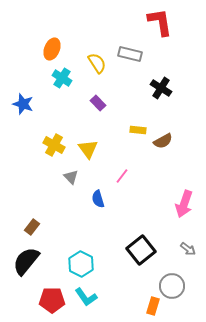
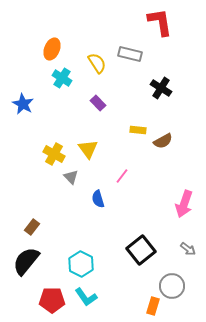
blue star: rotated 10 degrees clockwise
yellow cross: moved 9 px down
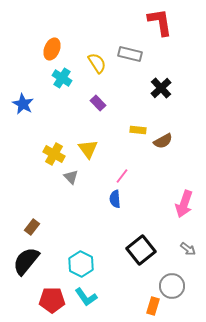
black cross: rotated 15 degrees clockwise
blue semicircle: moved 17 px right; rotated 12 degrees clockwise
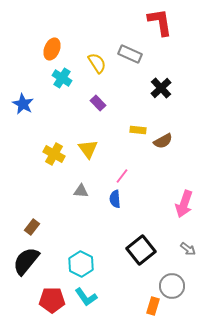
gray rectangle: rotated 10 degrees clockwise
gray triangle: moved 10 px right, 14 px down; rotated 42 degrees counterclockwise
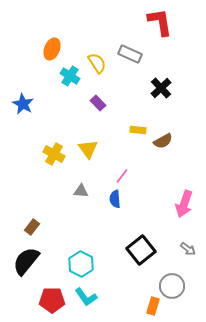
cyan cross: moved 8 px right, 2 px up
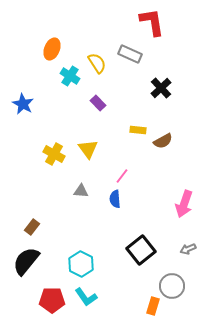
red L-shape: moved 8 px left
gray arrow: rotated 119 degrees clockwise
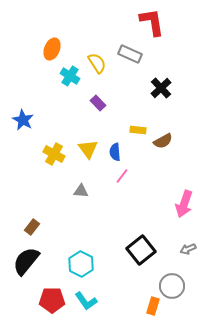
blue star: moved 16 px down
blue semicircle: moved 47 px up
cyan L-shape: moved 4 px down
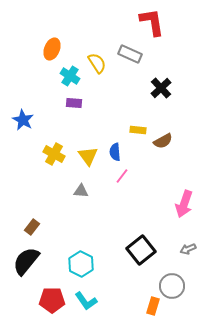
purple rectangle: moved 24 px left; rotated 42 degrees counterclockwise
yellow triangle: moved 7 px down
